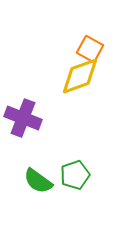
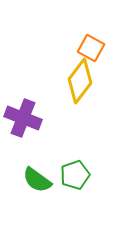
orange square: moved 1 px right, 1 px up
yellow diamond: moved 5 px down; rotated 33 degrees counterclockwise
green semicircle: moved 1 px left, 1 px up
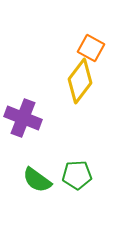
green pentagon: moved 2 px right; rotated 16 degrees clockwise
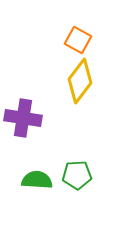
orange square: moved 13 px left, 8 px up
purple cross: rotated 12 degrees counterclockwise
green semicircle: rotated 148 degrees clockwise
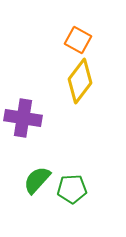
green pentagon: moved 5 px left, 14 px down
green semicircle: rotated 52 degrees counterclockwise
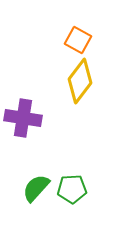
green semicircle: moved 1 px left, 8 px down
